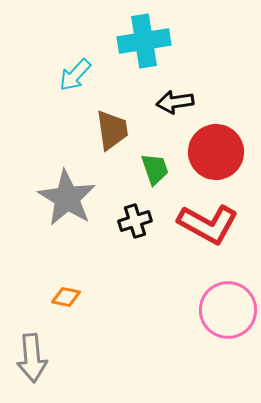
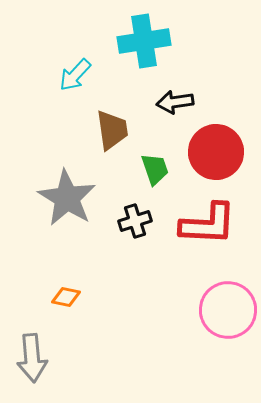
red L-shape: rotated 26 degrees counterclockwise
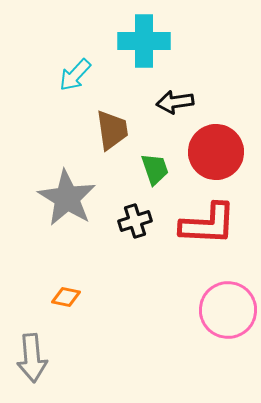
cyan cross: rotated 9 degrees clockwise
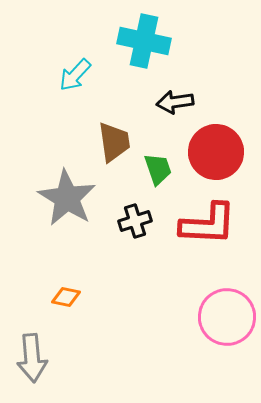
cyan cross: rotated 12 degrees clockwise
brown trapezoid: moved 2 px right, 12 px down
green trapezoid: moved 3 px right
pink circle: moved 1 px left, 7 px down
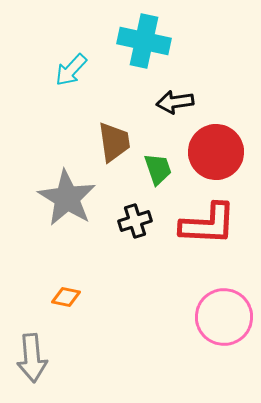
cyan arrow: moved 4 px left, 5 px up
pink circle: moved 3 px left
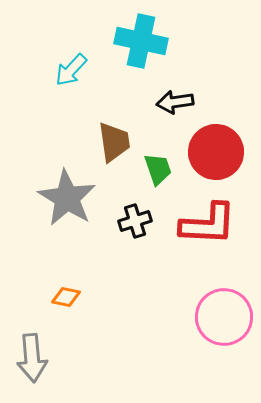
cyan cross: moved 3 px left
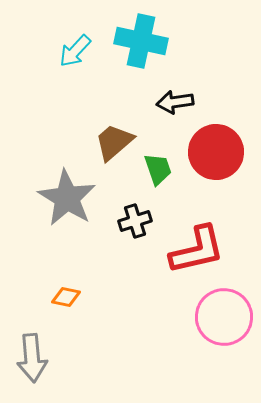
cyan arrow: moved 4 px right, 19 px up
brown trapezoid: rotated 123 degrees counterclockwise
red L-shape: moved 11 px left, 26 px down; rotated 16 degrees counterclockwise
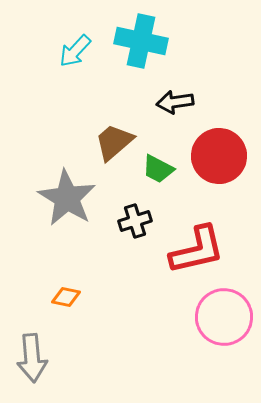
red circle: moved 3 px right, 4 px down
green trapezoid: rotated 136 degrees clockwise
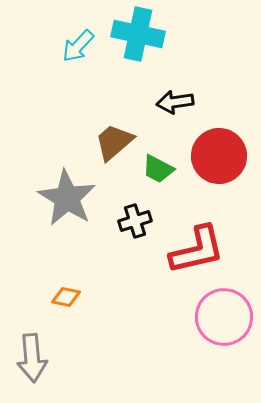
cyan cross: moved 3 px left, 7 px up
cyan arrow: moved 3 px right, 5 px up
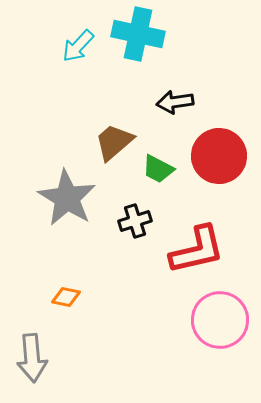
pink circle: moved 4 px left, 3 px down
